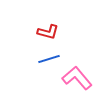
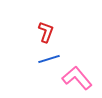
red L-shape: moved 2 px left; rotated 85 degrees counterclockwise
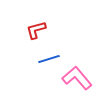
red L-shape: moved 10 px left, 2 px up; rotated 125 degrees counterclockwise
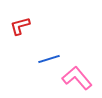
red L-shape: moved 16 px left, 4 px up
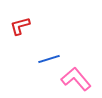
pink L-shape: moved 1 px left, 1 px down
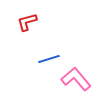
red L-shape: moved 7 px right, 4 px up
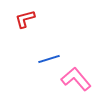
red L-shape: moved 2 px left, 3 px up
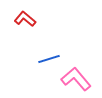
red L-shape: rotated 55 degrees clockwise
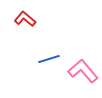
pink L-shape: moved 7 px right, 8 px up
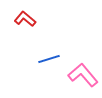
pink L-shape: moved 4 px down
